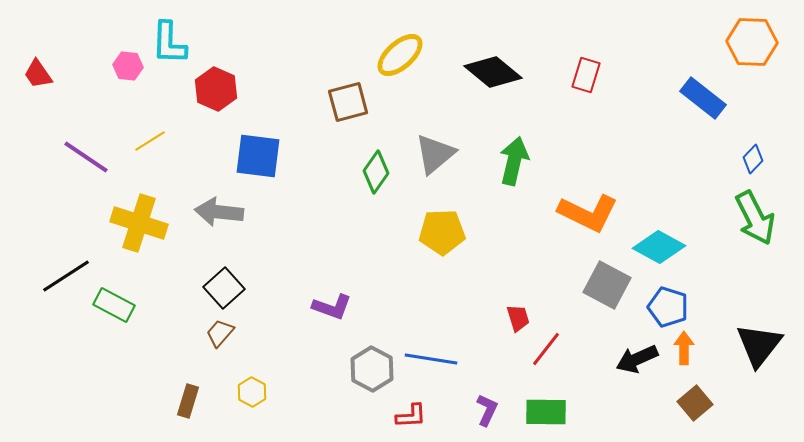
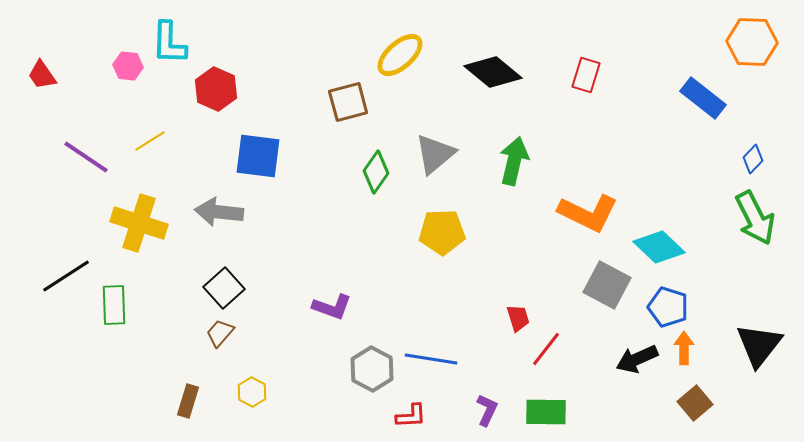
red trapezoid at (38, 74): moved 4 px right, 1 px down
cyan diamond at (659, 247): rotated 15 degrees clockwise
green rectangle at (114, 305): rotated 60 degrees clockwise
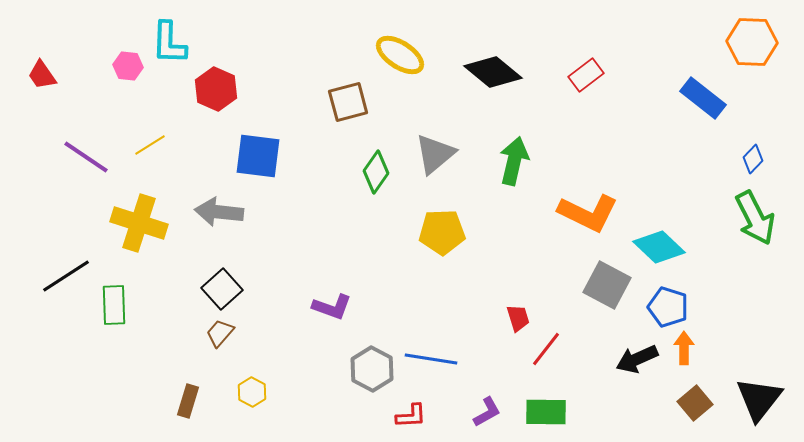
yellow ellipse at (400, 55): rotated 75 degrees clockwise
red rectangle at (586, 75): rotated 36 degrees clockwise
yellow line at (150, 141): moved 4 px down
black square at (224, 288): moved 2 px left, 1 px down
black triangle at (759, 345): moved 54 px down
purple L-shape at (487, 410): moved 2 px down; rotated 36 degrees clockwise
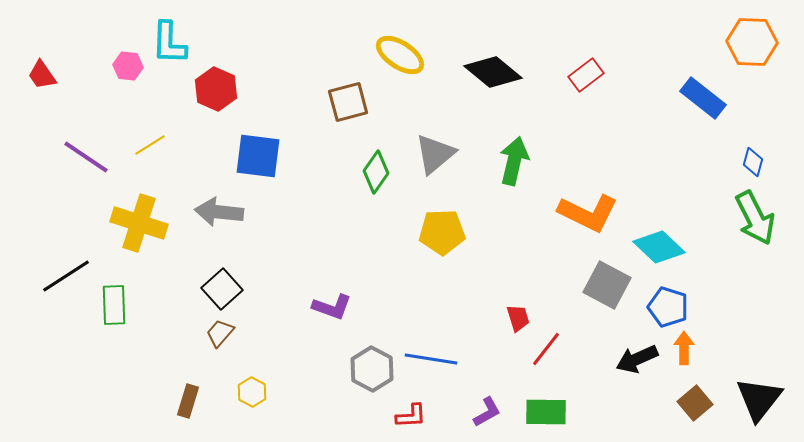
blue diamond at (753, 159): moved 3 px down; rotated 28 degrees counterclockwise
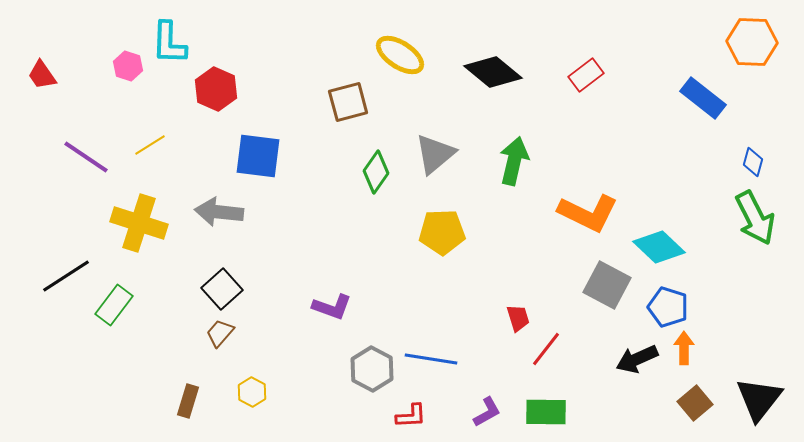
pink hexagon at (128, 66): rotated 12 degrees clockwise
green rectangle at (114, 305): rotated 39 degrees clockwise
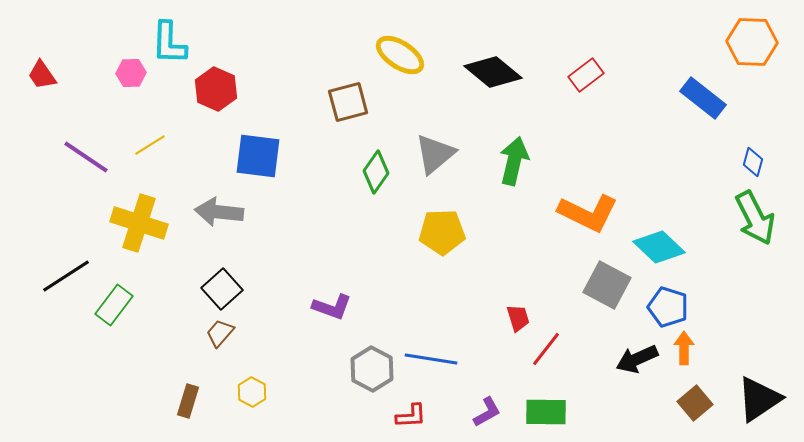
pink hexagon at (128, 66): moved 3 px right, 7 px down; rotated 20 degrees counterclockwise
black triangle at (759, 399): rotated 18 degrees clockwise
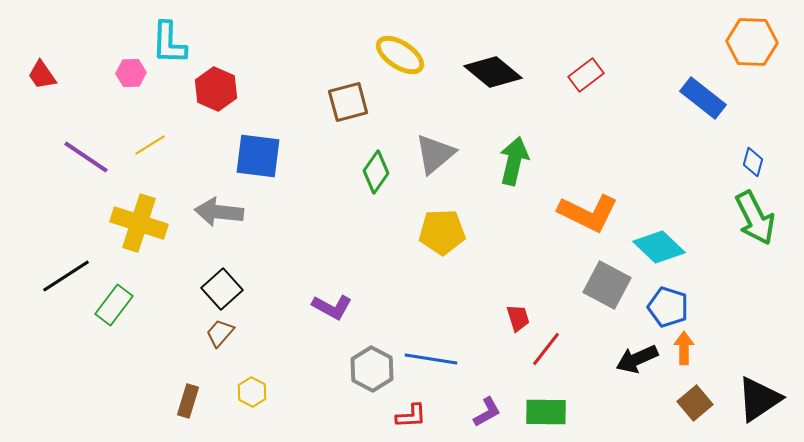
purple L-shape at (332, 307): rotated 9 degrees clockwise
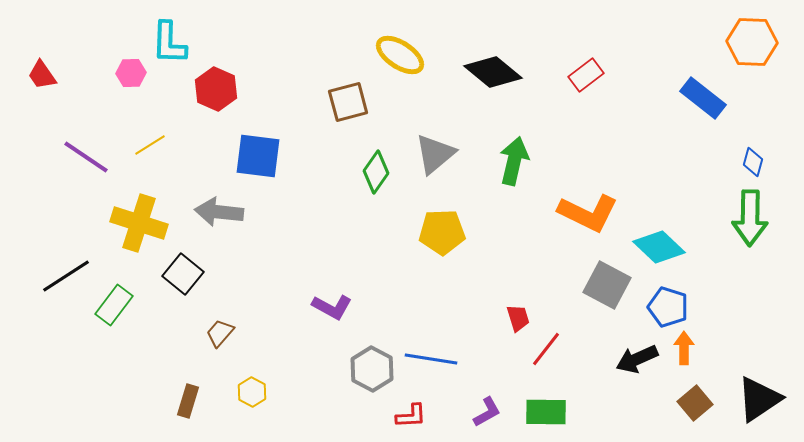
green arrow at (755, 218): moved 5 px left; rotated 28 degrees clockwise
black square at (222, 289): moved 39 px left, 15 px up; rotated 9 degrees counterclockwise
